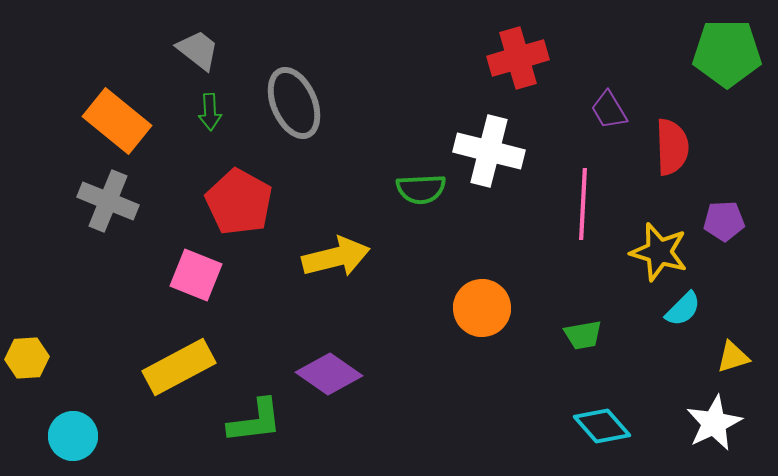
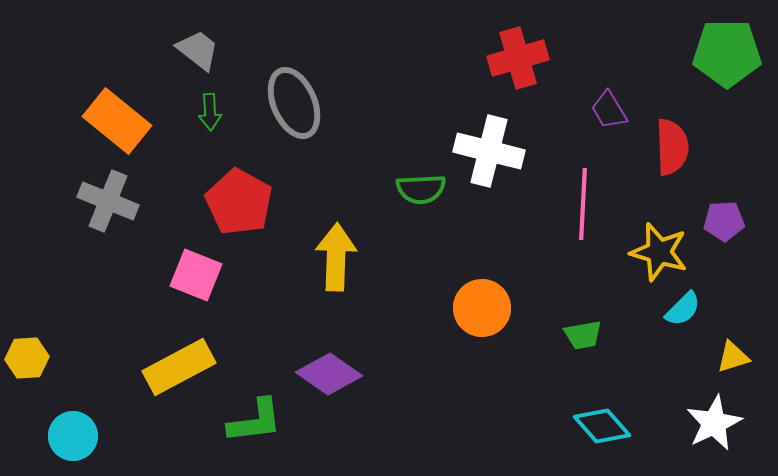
yellow arrow: rotated 74 degrees counterclockwise
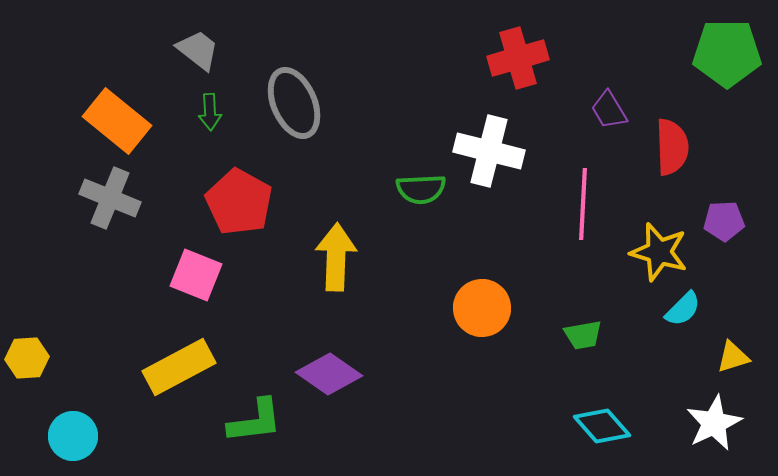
gray cross: moved 2 px right, 3 px up
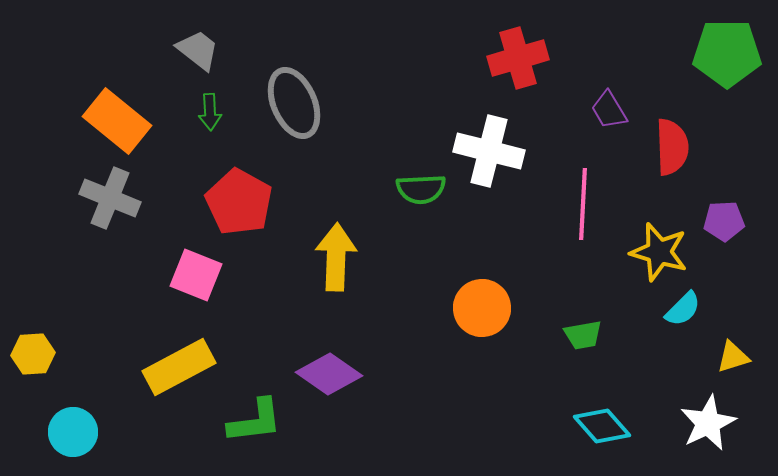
yellow hexagon: moved 6 px right, 4 px up
white star: moved 6 px left
cyan circle: moved 4 px up
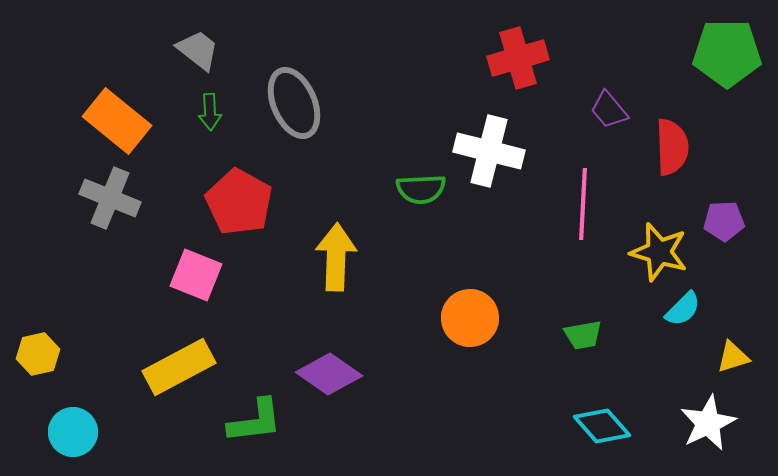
purple trapezoid: rotated 9 degrees counterclockwise
orange circle: moved 12 px left, 10 px down
yellow hexagon: moved 5 px right; rotated 9 degrees counterclockwise
